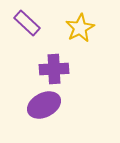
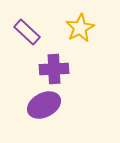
purple rectangle: moved 9 px down
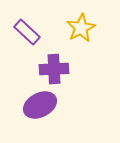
yellow star: moved 1 px right
purple ellipse: moved 4 px left
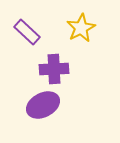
purple ellipse: moved 3 px right
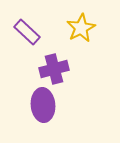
purple cross: rotated 12 degrees counterclockwise
purple ellipse: rotated 68 degrees counterclockwise
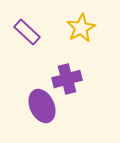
purple cross: moved 13 px right, 10 px down
purple ellipse: moved 1 px left, 1 px down; rotated 20 degrees counterclockwise
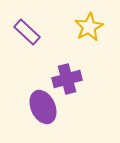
yellow star: moved 8 px right, 1 px up
purple ellipse: moved 1 px right, 1 px down
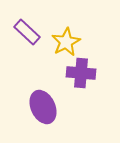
yellow star: moved 23 px left, 15 px down
purple cross: moved 14 px right, 6 px up; rotated 20 degrees clockwise
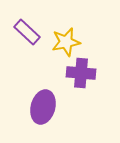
yellow star: rotated 16 degrees clockwise
purple ellipse: rotated 40 degrees clockwise
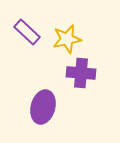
yellow star: moved 1 px right, 3 px up
